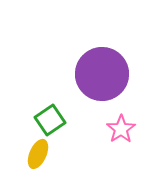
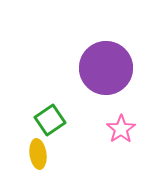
purple circle: moved 4 px right, 6 px up
yellow ellipse: rotated 32 degrees counterclockwise
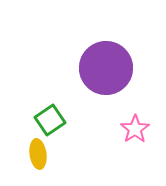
pink star: moved 14 px right
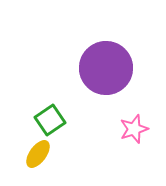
pink star: moved 1 px left; rotated 16 degrees clockwise
yellow ellipse: rotated 44 degrees clockwise
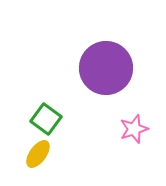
green square: moved 4 px left, 1 px up; rotated 20 degrees counterclockwise
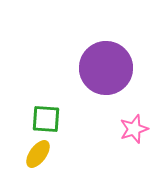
green square: rotated 32 degrees counterclockwise
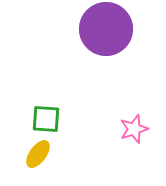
purple circle: moved 39 px up
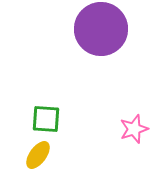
purple circle: moved 5 px left
yellow ellipse: moved 1 px down
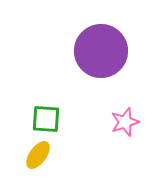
purple circle: moved 22 px down
pink star: moved 9 px left, 7 px up
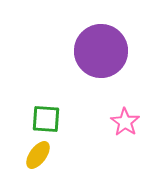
pink star: rotated 20 degrees counterclockwise
